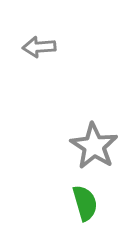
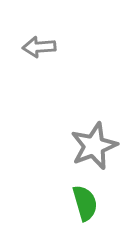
gray star: rotated 18 degrees clockwise
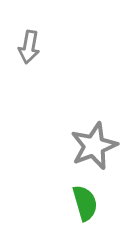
gray arrow: moved 10 px left; rotated 76 degrees counterclockwise
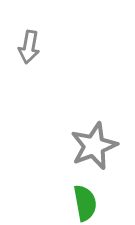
green semicircle: rotated 6 degrees clockwise
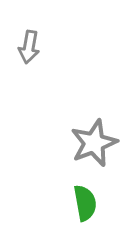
gray star: moved 3 px up
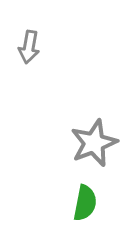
green semicircle: rotated 21 degrees clockwise
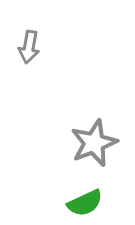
green semicircle: rotated 54 degrees clockwise
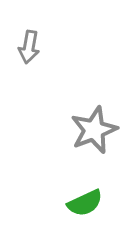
gray star: moved 13 px up
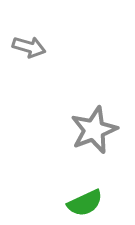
gray arrow: rotated 84 degrees counterclockwise
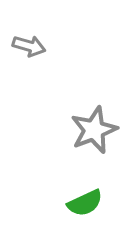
gray arrow: moved 1 px up
